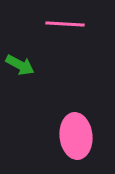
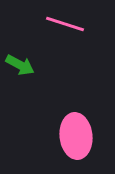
pink line: rotated 15 degrees clockwise
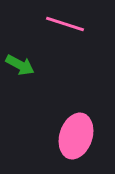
pink ellipse: rotated 24 degrees clockwise
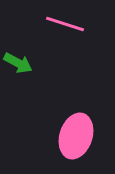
green arrow: moved 2 px left, 2 px up
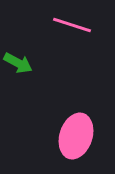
pink line: moved 7 px right, 1 px down
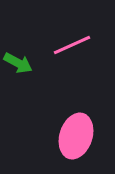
pink line: moved 20 px down; rotated 42 degrees counterclockwise
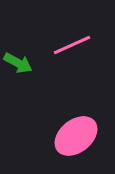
pink ellipse: rotated 33 degrees clockwise
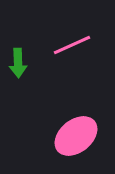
green arrow: rotated 60 degrees clockwise
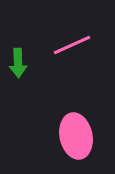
pink ellipse: rotated 63 degrees counterclockwise
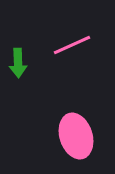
pink ellipse: rotated 6 degrees counterclockwise
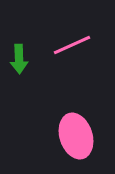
green arrow: moved 1 px right, 4 px up
